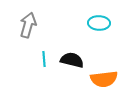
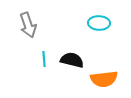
gray arrow: rotated 145 degrees clockwise
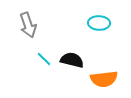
cyan line: rotated 42 degrees counterclockwise
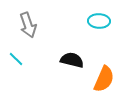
cyan ellipse: moved 2 px up
cyan line: moved 28 px left
orange semicircle: rotated 60 degrees counterclockwise
